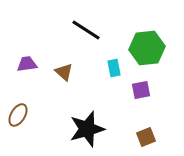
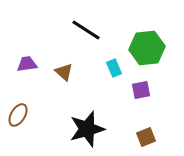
cyan rectangle: rotated 12 degrees counterclockwise
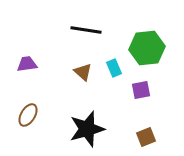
black line: rotated 24 degrees counterclockwise
brown triangle: moved 19 px right
brown ellipse: moved 10 px right
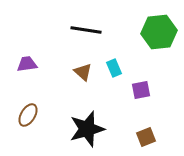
green hexagon: moved 12 px right, 16 px up
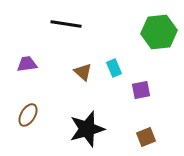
black line: moved 20 px left, 6 px up
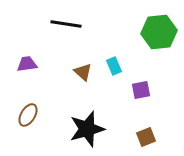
cyan rectangle: moved 2 px up
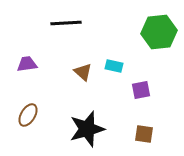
black line: moved 1 px up; rotated 12 degrees counterclockwise
cyan rectangle: rotated 54 degrees counterclockwise
brown square: moved 2 px left, 3 px up; rotated 30 degrees clockwise
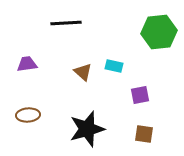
purple square: moved 1 px left, 5 px down
brown ellipse: rotated 55 degrees clockwise
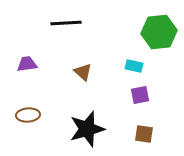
cyan rectangle: moved 20 px right
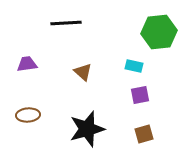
brown square: rotated 24 degrees counterclockwise
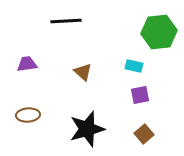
black line: moved 2 px up
brown square: rotated 24 degrees counterclockwise
